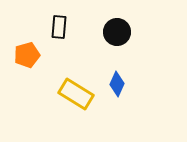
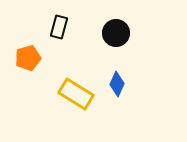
black rectangle: rotated 10 degrees clockwise
black circle: moved 1 px left, 1 px down
orange pentagon: moved 1 px right, 3 px down
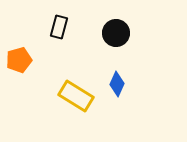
orange pentagon: moved 9 px left, 2 px down
yellow rectangle: moved 2 px down
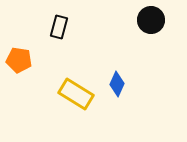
black circle: moved 35 px right, 13 px up
orange pentagon: rotated 25 degrees clockwise
yellow rectangle: moved 2 px up
